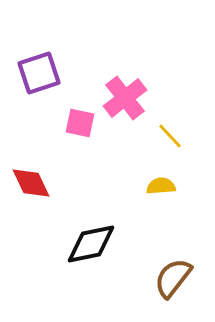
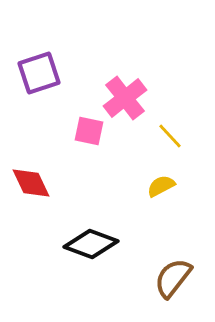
pink square: moved 9 px right, 8 px down
yellow semicircle: rotated 24 degrees counterclockwise
black diamond: rotated 32 degrees clockwise
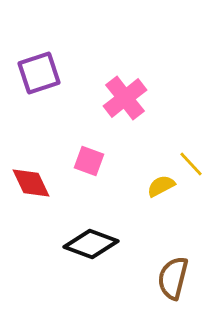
pink square: moved 30 px down; rotated 8 degrees clockwise
yellow line: moved 21 px right, 28 px down
brown semicircle: rotated 24 degrees counterclockwise
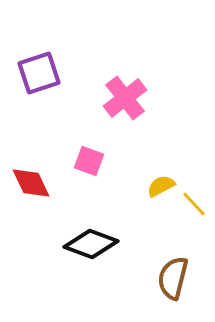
yellow line: moved 3 px right, 40 px down
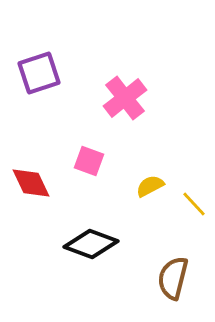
yellow semicircle: moved 11 px left
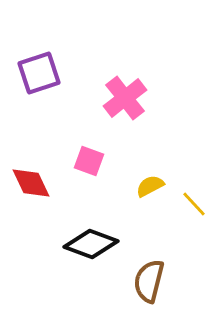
brown semicircle: moved 24 px left, 3 px down
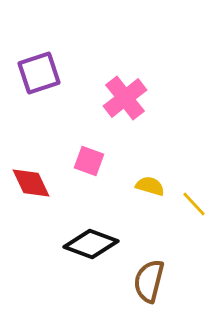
yellow semicircle: rotated 44 degrees clockwise
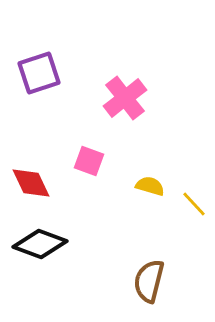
black diamond: moved 51 px left
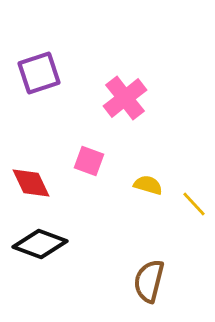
yellow semicircle: moved 2 px left, 1 px up
